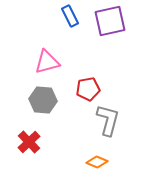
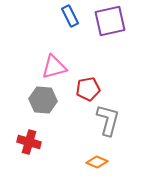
pink triangle: moved 7 px right, 5 px down
red cross: rotated 30 degrees counterclockwise
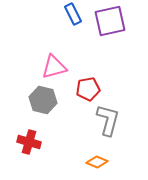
blue rectangle: moved 3 px right, 2 px up
gray hexagon: rotated 8 degrees clockwise
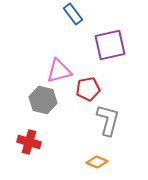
blue rectangle: rotated 10 degrees counterclockwise
purple square: moved 24 px down
pink triangle: moved 5 px right, 4 px down
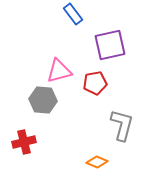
red pentagon: moved 7 px right, 6 px up
gray hexagon: rotated 8 degrees counterclockwise
gray L-shape: moved 14 px right, 5 px down
red cross: moved 5 px left; rotated 30 degrees counterclockwise
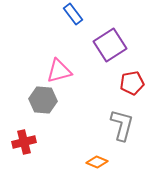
purple square: rotated 20 degrees counterclockwise
red pentagon: moved 37 px right
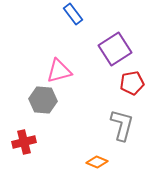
purple square: moved 5 px right, 4 px down
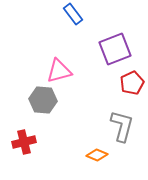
purple square: rotated 12 degrees clockwise
red pentagon: rotated 15 degrees counterclockwise
gray L-shape: moved 1 px down
orange diamond: moved 7 px up
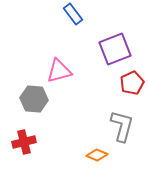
gray hexagon: moved 9 px left, 1 px up
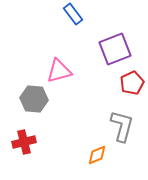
orange diamond: rotated 45 degrees counterclockwise
